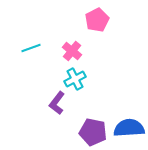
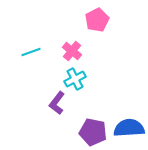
cyan line: moved 4 px down
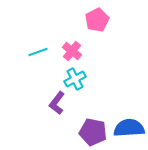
cyan line: moved 7 px right
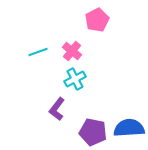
purple L-shape: moved 6 px down
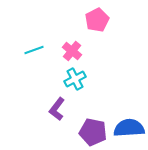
cyan line: moved 4 px left, 2 px up
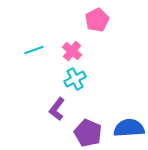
purple pentagon: moved 5 px left, 1 px down; rotated 12 degrees clockwise
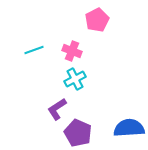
pink cross: rotated 18 degrees counterclockwise
purple L-shape: rotated 20 degrees clockwise
purple pentagon: moved 10 px left
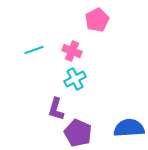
purple L-shape: moved 1 px left; rotated 40 degrees counterclockwise
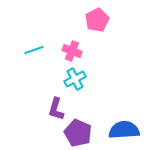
blue semicircle: moved 5 px left, 2 px down
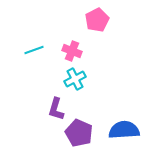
purple pentagon: moved 1 px right
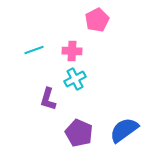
pink cross: rotated 18 degrees counterclockwise
purple L-shape: moved 8 px left, 10 px up
blue semicircle: rotated 32 degrees counterclockwise
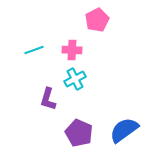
pink cross: moved 1 px up
